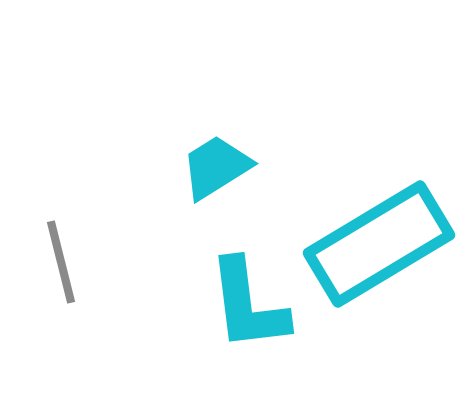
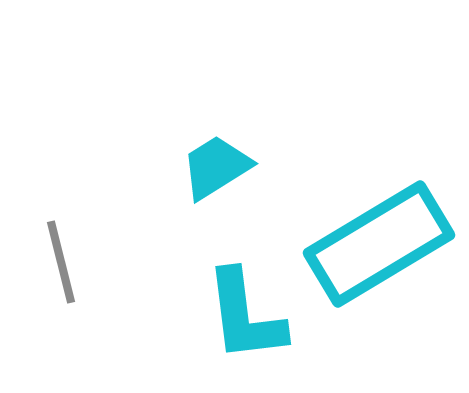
cyan L-shape: moved 3 px left, 11 px down
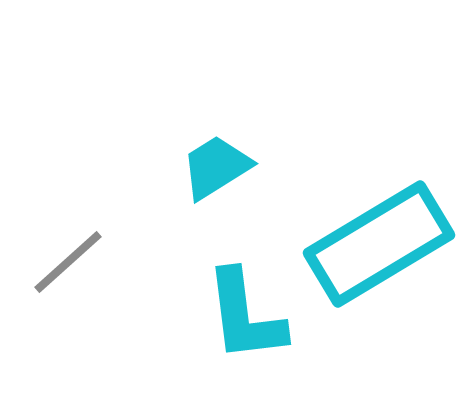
gray line: moved 7 px right; rotated 62 degrees clockwise
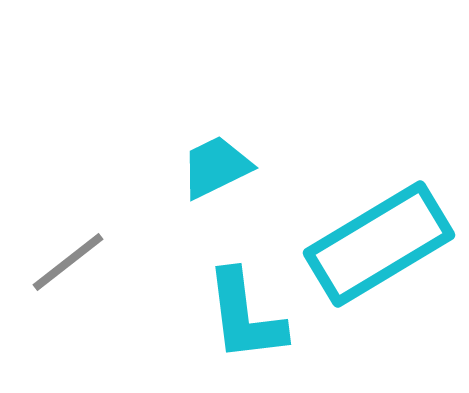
cyan trapezoid: rotated 6 degrees clockwise
gray line: rotated 4 degrees clockwise
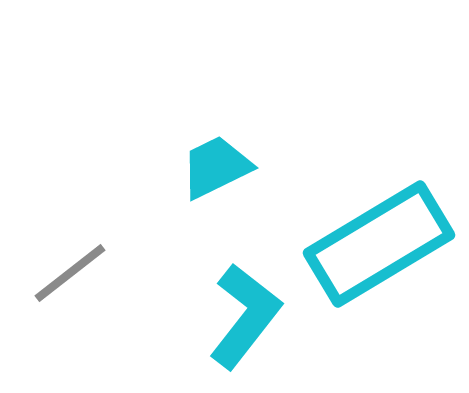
gray line: moved 2 px right, 11 px down
cyan L-shape: rotated 135 degrees counterclockwise
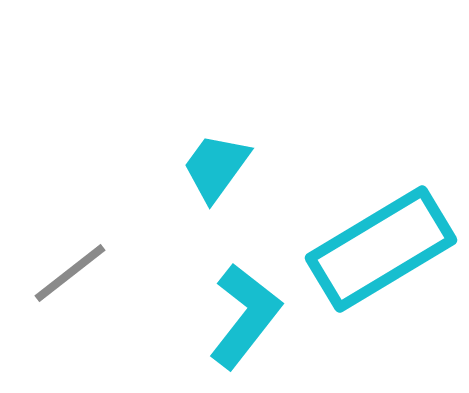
cyan trapezoid: rotated 28 degrees counterclockwise
cyan rectangle: moved 2 px right, 5 px down
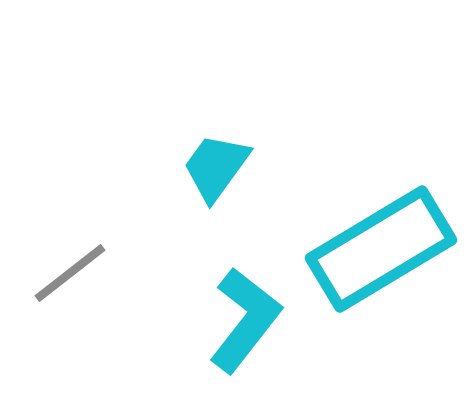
cyan L-shape: moved 4 px down
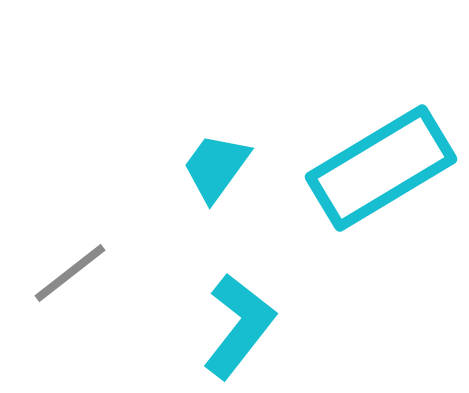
cyan rectangle: moved 81 px up
cyan L-shape: moved 6 px left, 6 px down
